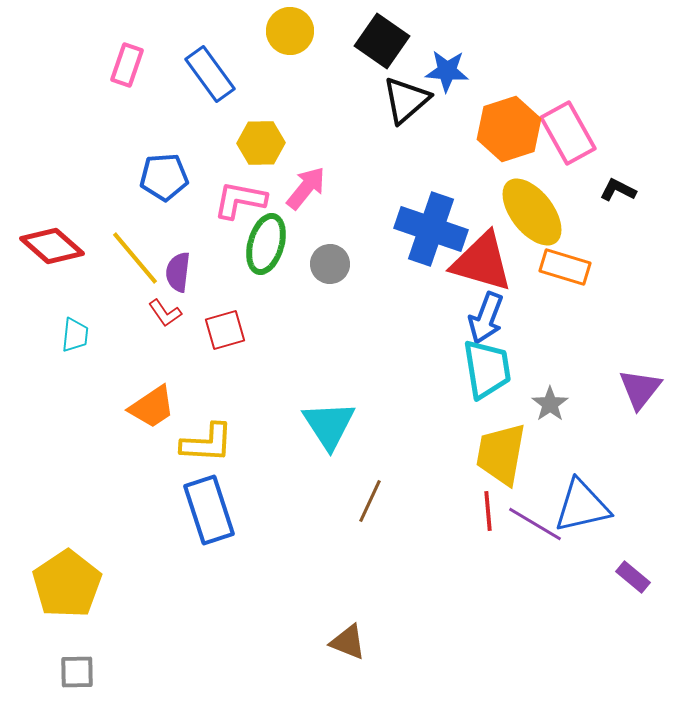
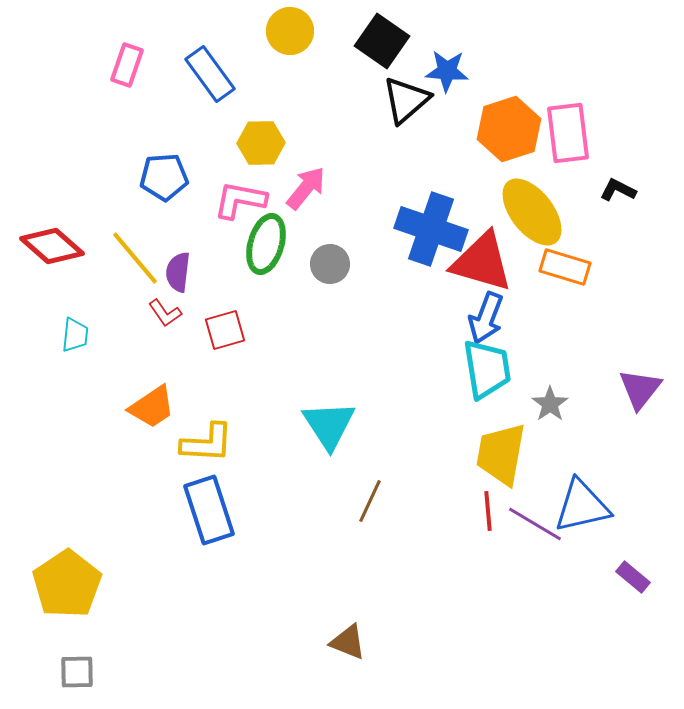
pink rectangle at (568, 133): rotated 22 degrees clockwise
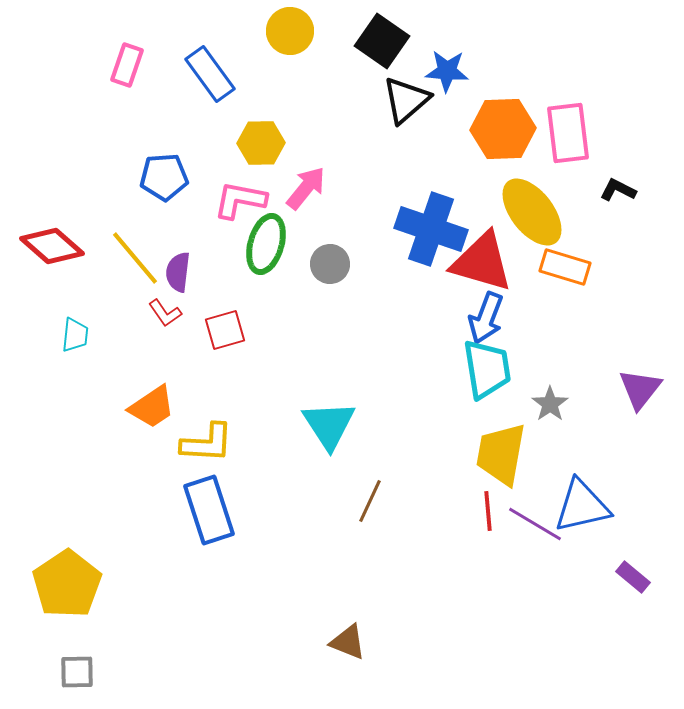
orange hexagon at (509, 129): moved 6 px left; rotated 16 degrees clockwise
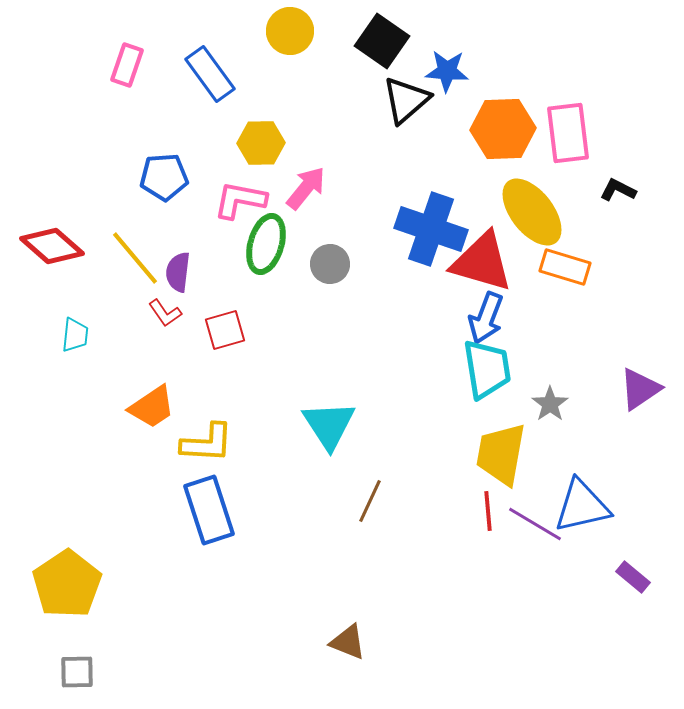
purple triangle at (640, 389): rotated 18 degrees clockwise
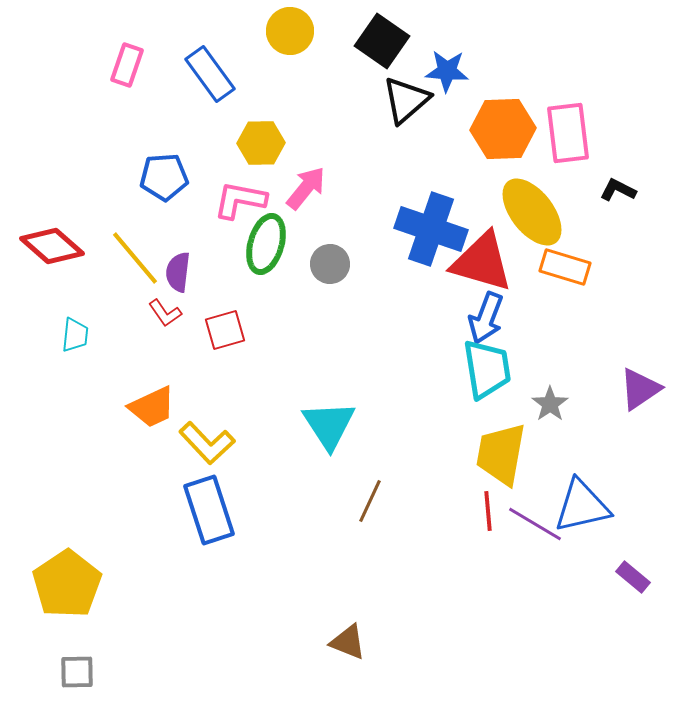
orange trapezoid at (152, 407): rotated 9 degrees clockwise
yellow L-shape at (207, 443): rotated 44 degrees clockwise
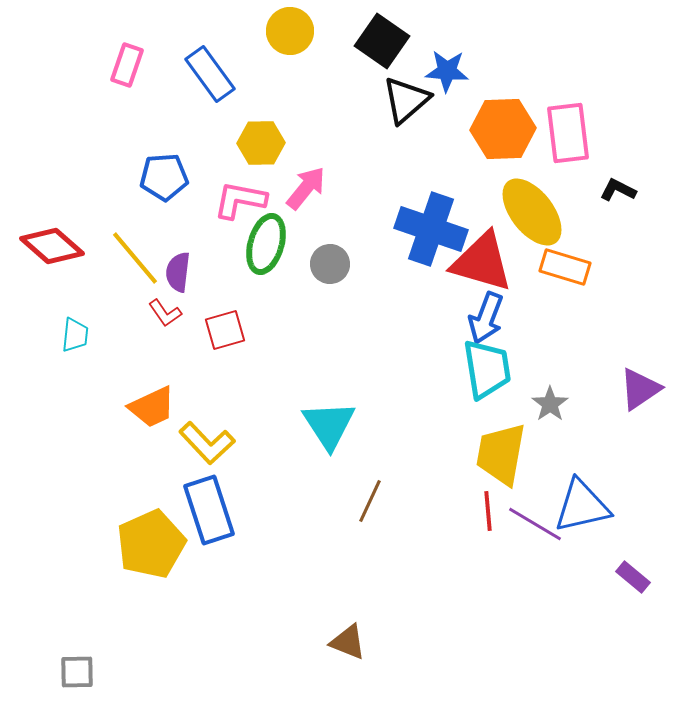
yellow pentagon at (67, 584): moved 84 px right, 40 px up; rotated 10 degrees clockwise
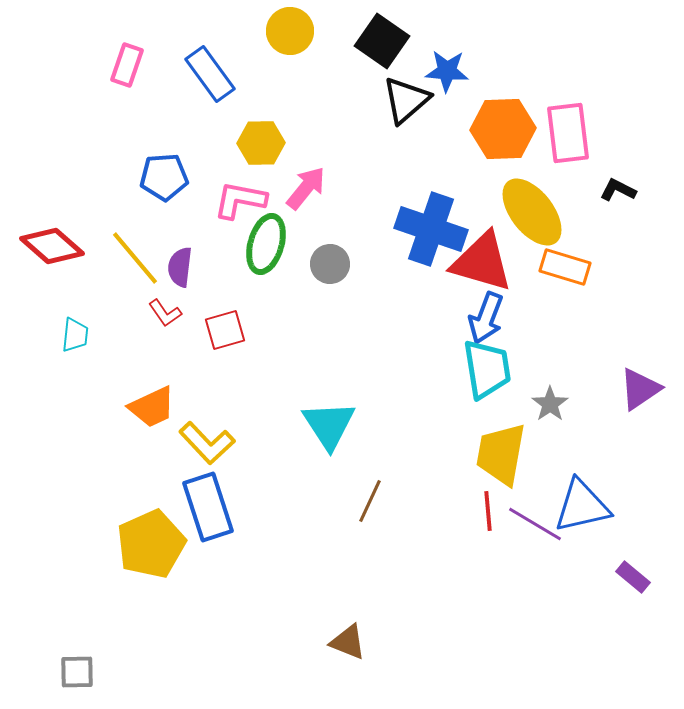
purple semicircle at (178, 272): moved 2 px right, 5 px up
blue rectangle at (209, 510): moved 1 px left, 3 px up
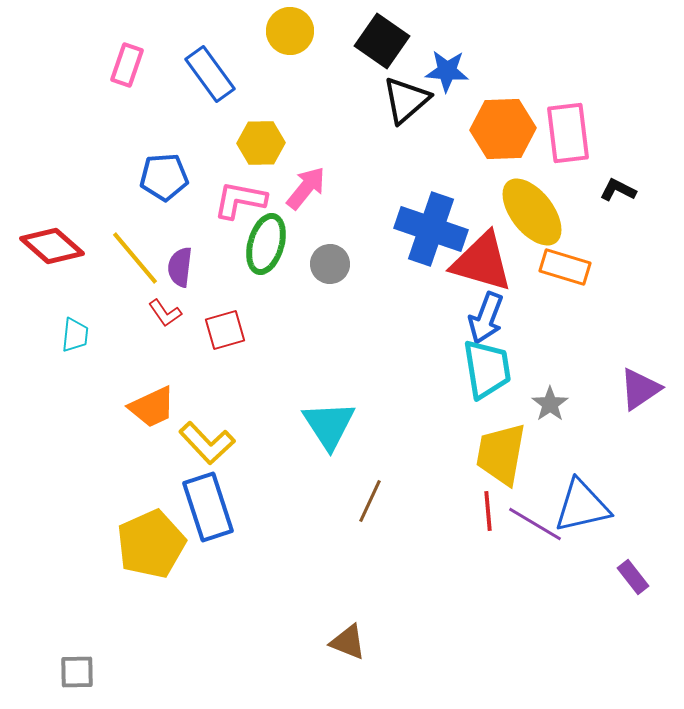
purple rectangle at (633, 577): rotated 12 degrees clockwise
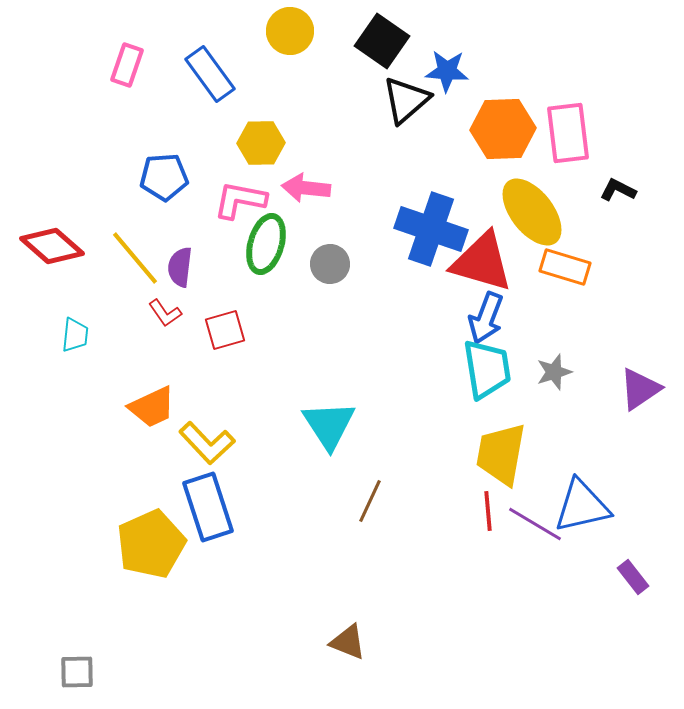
pink arrow at (306, 188): rotated 123 degrees counterclockwise
gray star at (550, 404): moved 4 px right, 32 px up; rotated 18 degrees clockwise
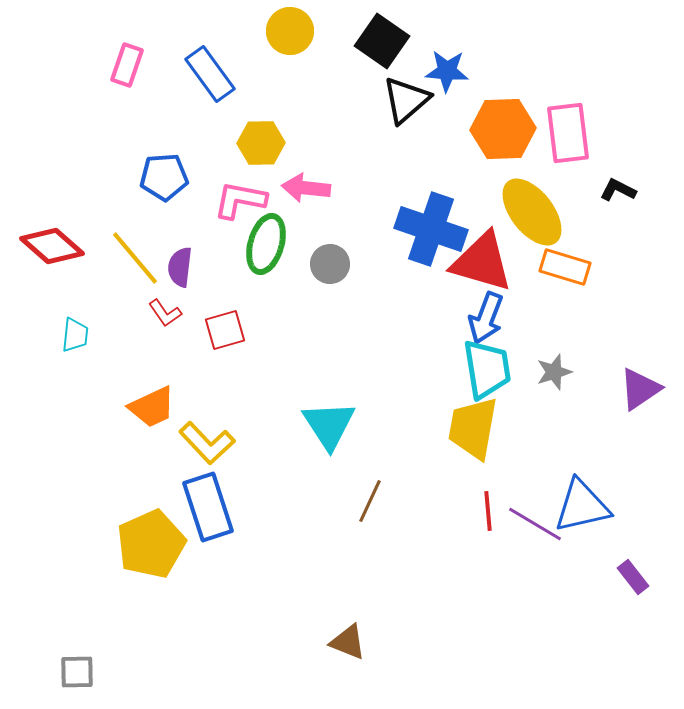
yellow trapezoid at (501, 454): moved 28 px left, 26 px up
